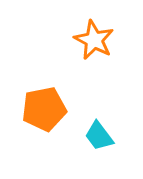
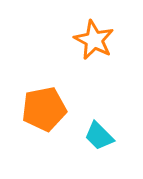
cyan trapezoid: rotated 8 degrees counterclockwise
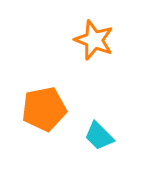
orange star: rotated 6 degrees counterclockwise
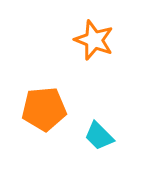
orange pentagon: rotated 6 degrees clockwise
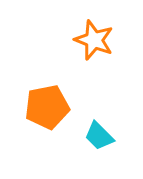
orange pentagon: moved 3 px right, 2 px up; rotated 6 degrees counterclockwise
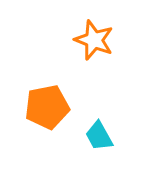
cyan trapezoid: rotated 16 degrees clockwise
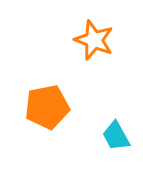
cyan trapezoid: moved 17 px right
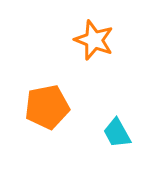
cyan trapezoid: moved 1 px right, 3 px up
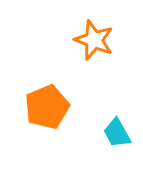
orange pentagon: rotated 12 degrees counterclockwise
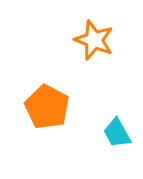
orange pentagon: rotated 21 degrees counterclockwise
